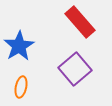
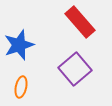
blue star: moved 1 px up; rotated 12 degrees clockwise
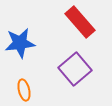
blue star: moved 1 px right, 2 px up; rotated 12 degrees clockwise
orange ellipse: moved 3 px right, 3 px down; rotated 25 degrees counterclockwise
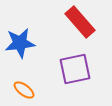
purple square: rotated 28 degrees clockwise
orange ellipse: rotated 40 degrees counterclockwise
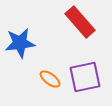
purple square: moved 10 px right, 8 px down
orange ellipse: moved 26 px right, 11 px up
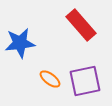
red rectangle: moved 1 px right, 3 px down
purple square: moved 4 px down
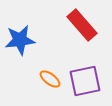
red rectangle: moved 1 px right
blue star: moved 3 px up
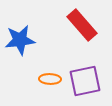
orange ellipse: rotated 35 degrees counterclockwise
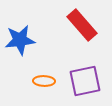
orange ellipse: moved 6 px left, 2 px down
